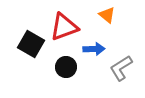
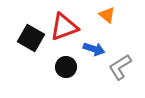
black square: moved 6 px up
blue arrow: rotated 20 degrees clockwise
gray L-shape: moved 1 px left, 1 px up
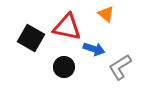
orange triangle: moved 1 px left, 1 px up
red triangle: moved 3 px right; rotated 32 degrees clockwise
black circle: moved 2 px left
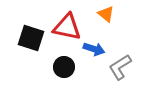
black square: rotated 12 degrees counterclockwise
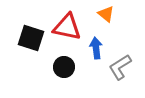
blue arrow: moved 2 px right, 1 px up; rotated 115 degrees counterclockwise
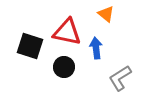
red triangle: moved 5 px down
black square: moved 1 px left, 8 px down
gray L-shape: moved 11 px down
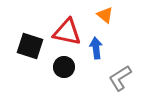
orange triangle: moved 1 px left, 1 px down
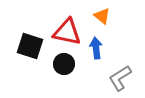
orange triangle: moved 3 px left, 1 px down
black circle: moved 3 px up
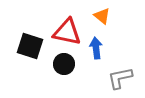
gray L-shape: rotated 20 degrees clockwise
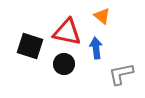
gray L-shape: moved 1 px right, 4 px up
